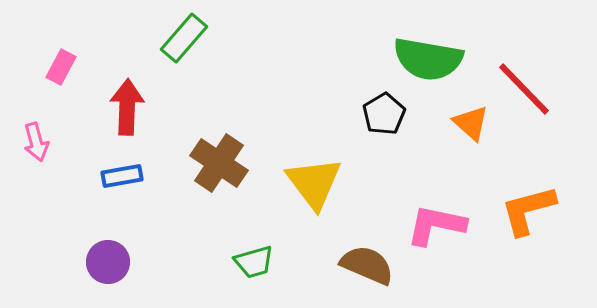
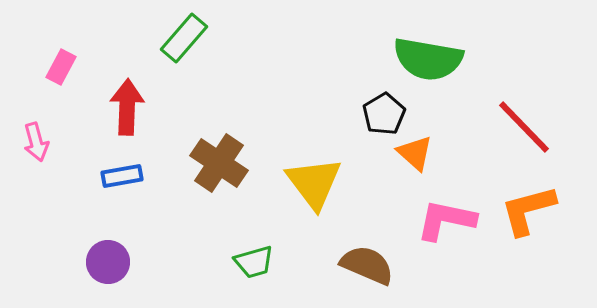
red line: moved 38 px down
orange triangle: moved 56 px left, 30 px down
pink L-shape: moved 10 px right, 5 px up
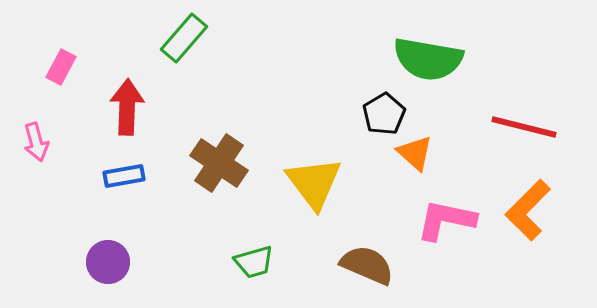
red line: rotated 32 degrees counterclockwise
blue rectangle: moved 2 px right
orange L-shape: rotated 30 degrees counterclockwise
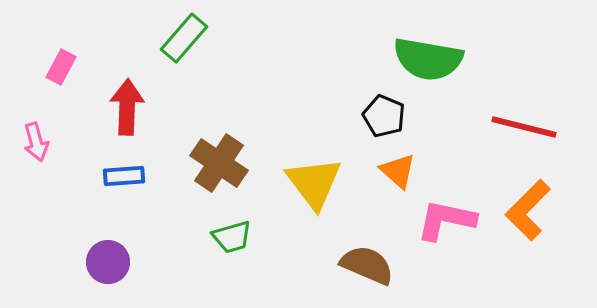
black pentagon: moved 2 px down; rotated 18 degrees counterclockwise
orange triangle: moved 17 px left, 18 px down
blue rectangle: rotated 6 degrees clockwise
green trapezoid: moved 22 px left, 25 px up
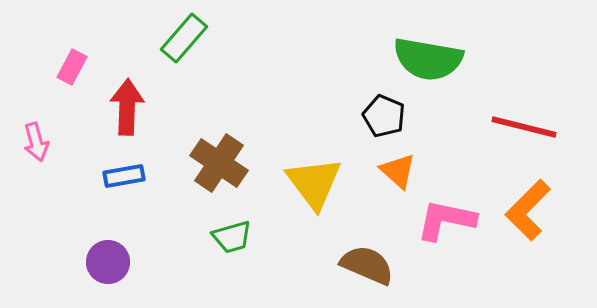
pink rectangle: moved 11 px right
blue rectangle: rotated 6 degrees counterclockwise
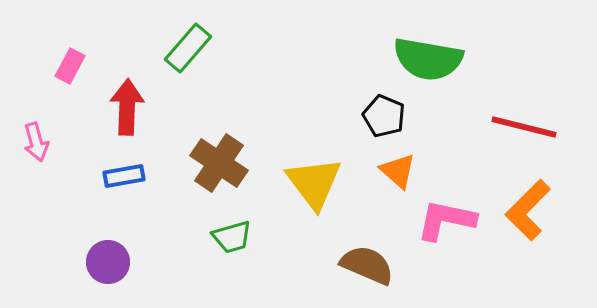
green rectangle: moved 4 px right, 10 px down
pink rectangle: moved 2 px left, 1 px up
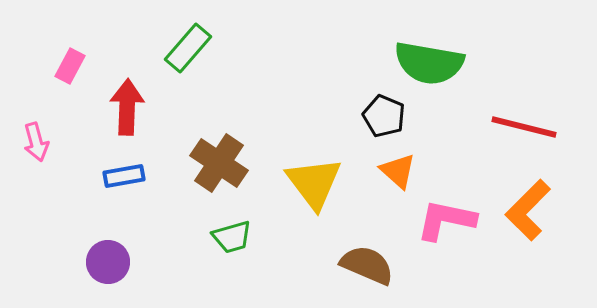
green semicircle: moved 1 px right, 4 px down
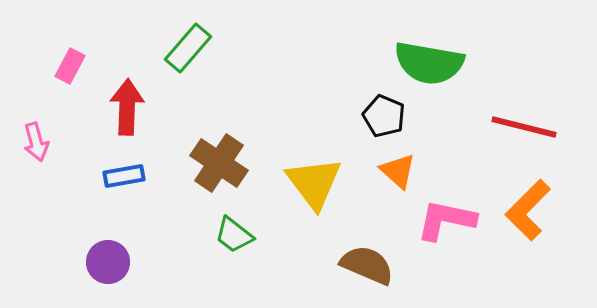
green trapezoid: moved 2 px right, 2 px up; rotated 54 degrees clockwise
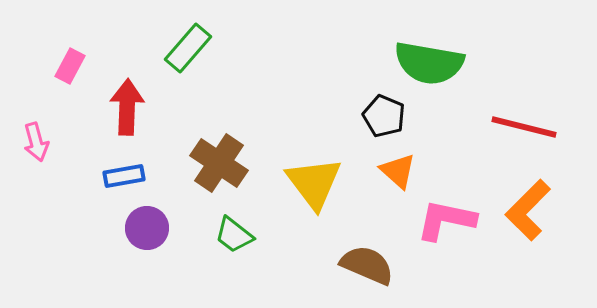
purple circle: moved 39 px right, 34 px up
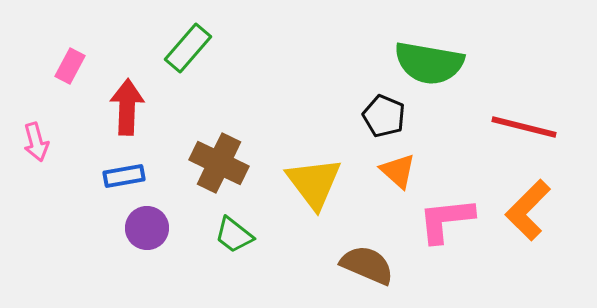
brown cross: rotated 8 degrees counterclockwise
pink L-shape: rotated 18 degrees counterclockwise
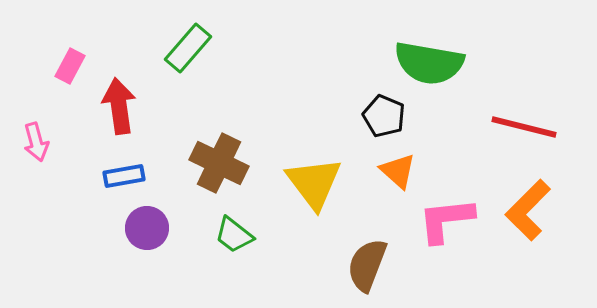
red arrow: moved 8 px left, 1 px up; rotated 10 degrees counterclockwise
brown semicircle: rotated 92 degrees counterclockwise
